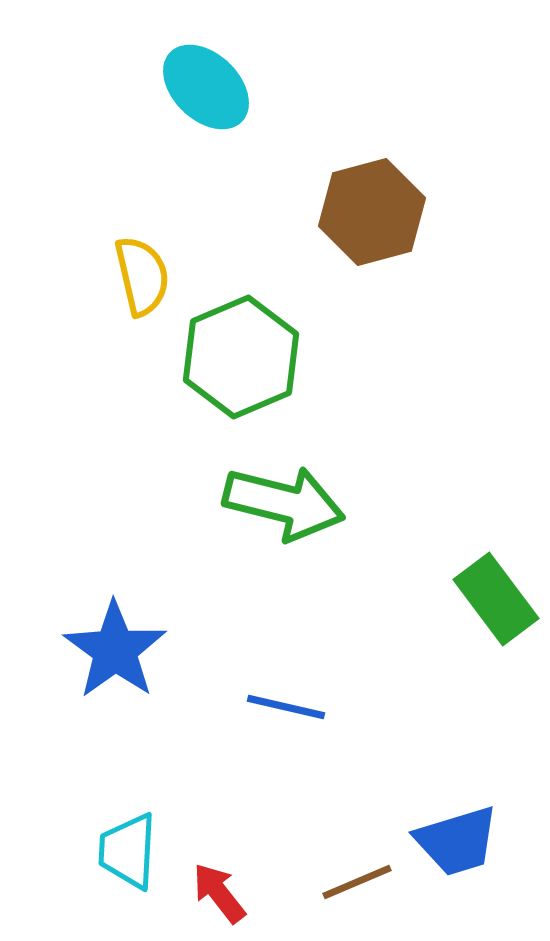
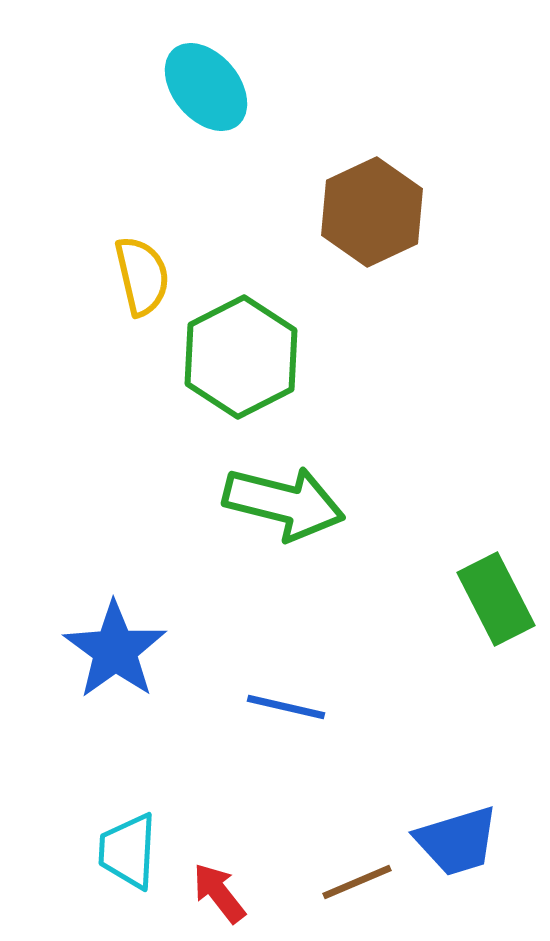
cyan ellipse: rotated 6 degrees clockwise
brown hexagon: rotated 10 degrees counterclockwise
green hexagon: rotated 4 degrees counterclockwise
green rectangle: rotated 10 degrees clockwise
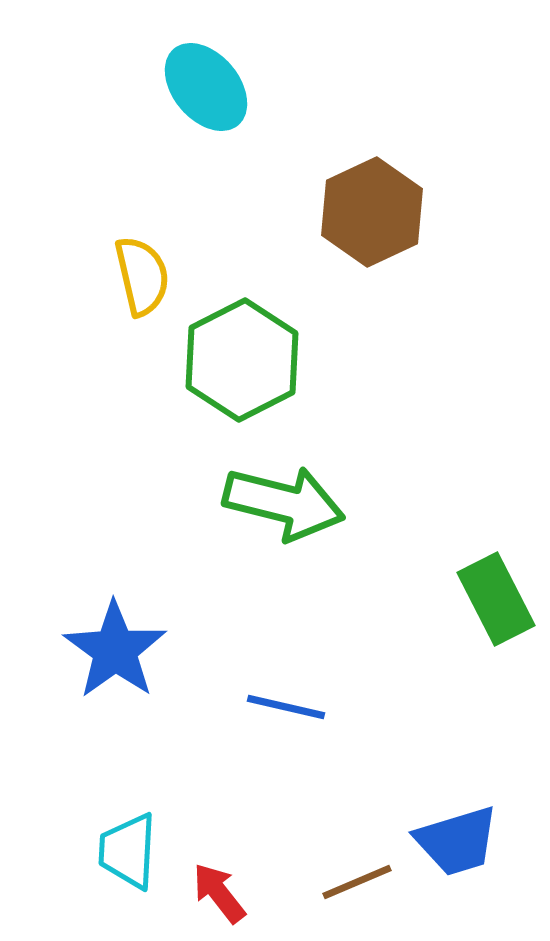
green hexagon: moved 1 px right, 3 px down
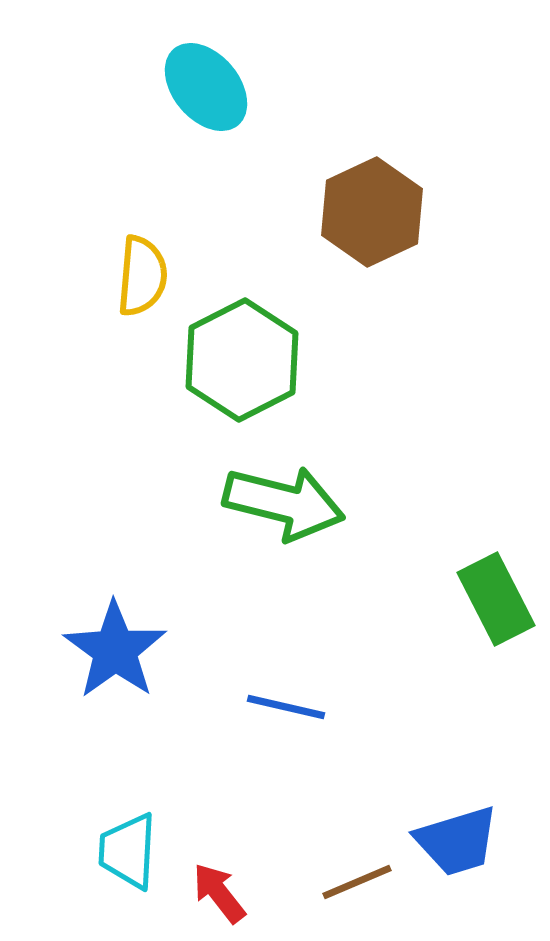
yellow semicircle: rotated 18 degrees clockwise
